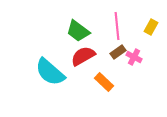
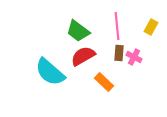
brown rectangle: moved 1 px right, 1 px down; rotated 49 degrees counterclockwise
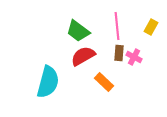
cyan semicircle: moved 2 px left, 10 px down; rotated 116 degrees counterclockwise
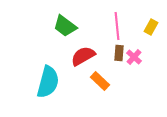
green trapezoid: moved 13 px left, 5 px up
pink cross: rotated 14 degrees clockwise
orange rectangle: moved 4 px left, 1 px up
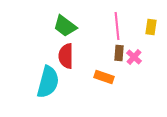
yellow rectangle: rotated 21 degrees counterclockwise
red semicircle: moved 17 px left; rotated 60 degrees counterclockwise
orange rectangle: moved 4 px right, 4 px up; rotated 24 degrees counterclockwise
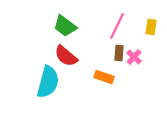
pink line: rotated 32 degrees clockwise
red semicircle: rotated 50 degrees counterclockwise
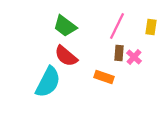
cyan semicircle: rotated 12 degrees clockwise
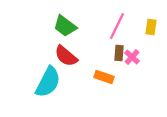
pink cross: moved 2 px left
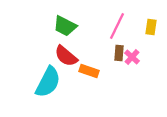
green trapezoid: rotated 10 degrees counterclockwise
orange rectangle: moved 15 px left, 6 px up
